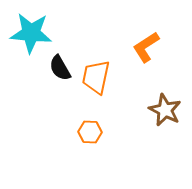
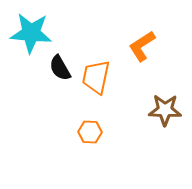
orange L-shape: moved 4 px left, 1 px up
brown star: rotated 24 degrees counterclockwise
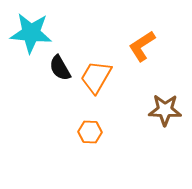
orange trapezoid: rotated 18 degrees clockwise
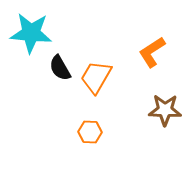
orange L-shape: moved 10 px right, 6 px down
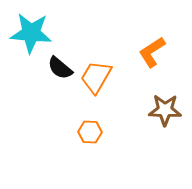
black semicircle: rotated 20 degrees counterclockwise
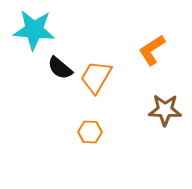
cyan star: moved 3 px right, 3 px up
orange L-shape: moved 2 px up
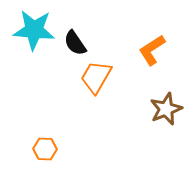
black semicircle: moved 15 px right, 25 px up; rotated 16 degrees clockwise
brown star: moved 1 px right, 1 px up; rotated 24 degrees counterclockwise
orange hexagon: moved 45 px left, 17 px down
